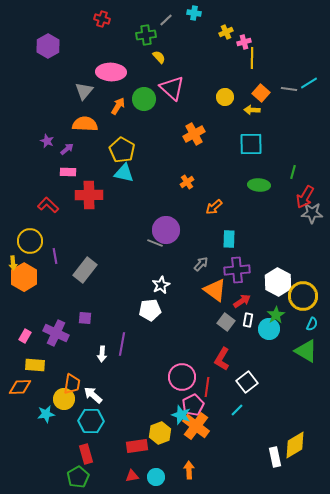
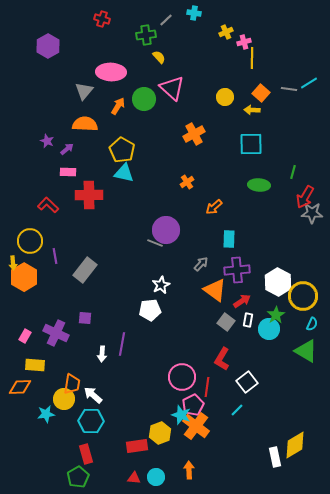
red triangle at (132, 476): moved 2 px right, 2 px down; rotated 16 degrees clockwise
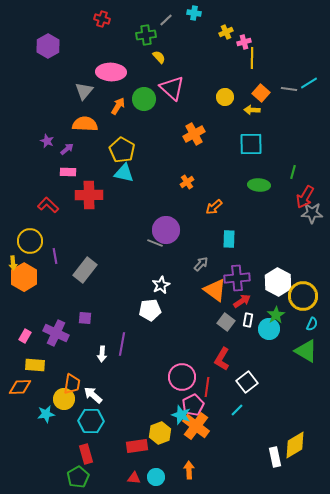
purple cross at (237, 270): moved 8 px down
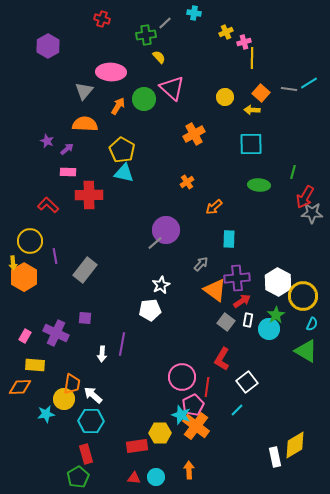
gray line at (166, 20): moved 1 px left, 3 px down
gray line at (155, 243): rotated 63 degrees counterclockwise
yellow hexagon at (160, 433): rotated 20 degrees clockwise
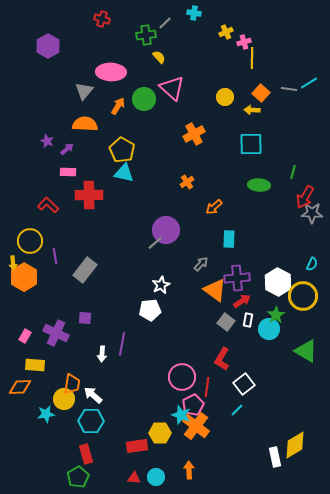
cyan semicircle at (312, 324): moved 60 px up
white square at (247, 382): moved 3 px left, 2 px down
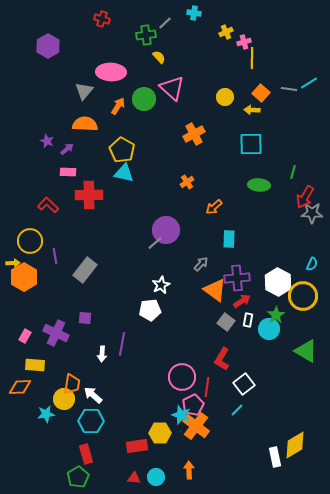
yellow arrow at (13, 263): rotated 88 degrees counterclockwise
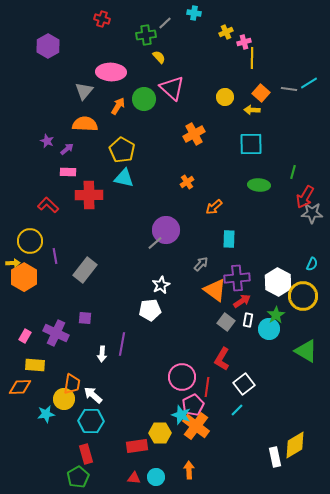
cyan triangle at (124, 173): moved 5 px down
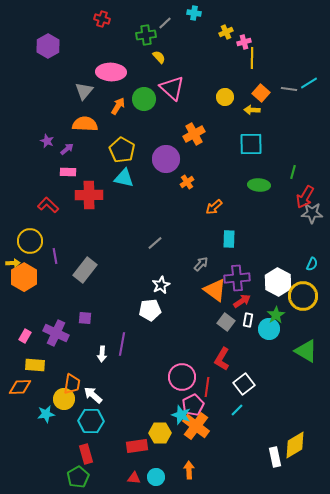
purple circle at (166, 230): moved 71 px up
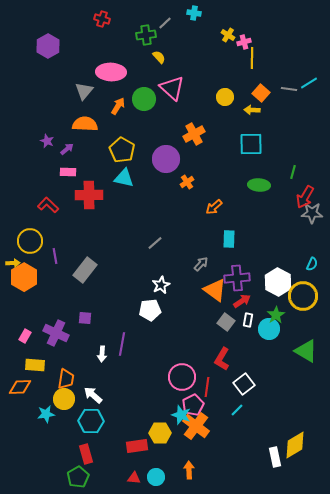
yellow cross at (226, 32): moved 2 px right, 3 px down; rotated 32 degrees counterclockwise
orange trapezoid at (72, 384): moved 6 px left, 5 px up
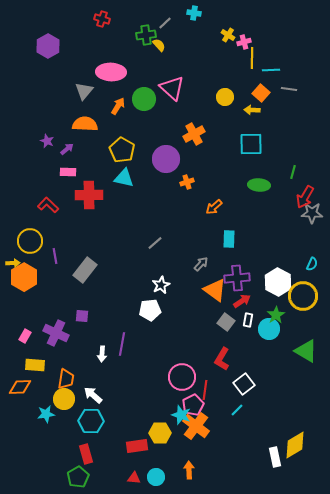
yellow semicircle at (159, 57): moved 12 px up
cyan line at (309, 83): moved 38 px left, 13 px up; rotated 30 degrees clockwise
orange cross at (187, 182): rotated 16 degrees clockwise
purple square at (85, 318): moved 3 px left, 2 px up
red line at (207, 387): moved 2 px left, 3 px down
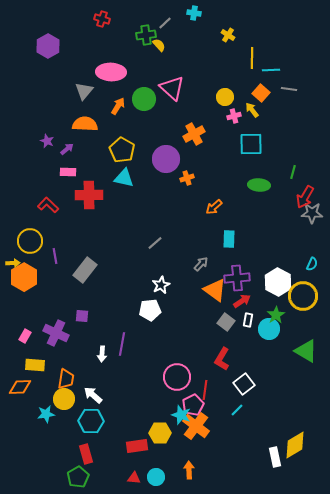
pink cross at (244, 42): moved 10 px left, 74 px down
yellow arrow at (252, 110): rotated 49 degrees clockwise
orange cross at (187, 182): moved 4 px up
pink circle at (182, 377): moved 5 px left
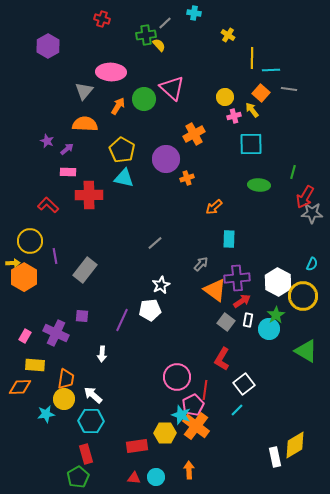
purple line at (122, 344): moved 24 px up; rotated 15 degrees clockwise
yellow hexagon at (160, 433): moved 5 px right
